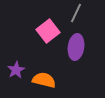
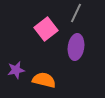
pink square: moved 2 px left, 2 px up
purple star: rotated 18 degrees clockwise
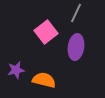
pink square: moved 3 px down
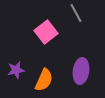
gray line: rotated 54 degrees counterclockwise
purple ellipse: moved 5 px right, 24 px down
orange semicircle: rotated 100 degrees clockwise
